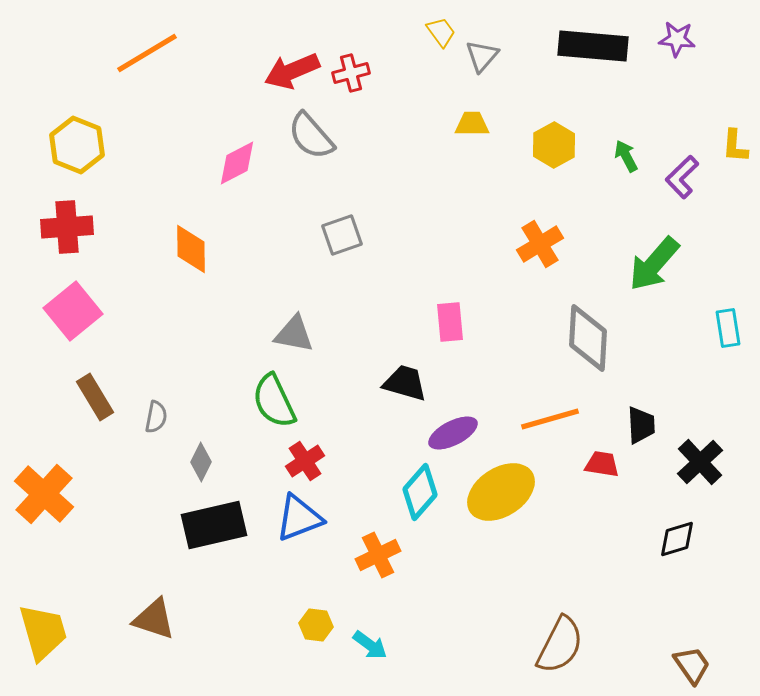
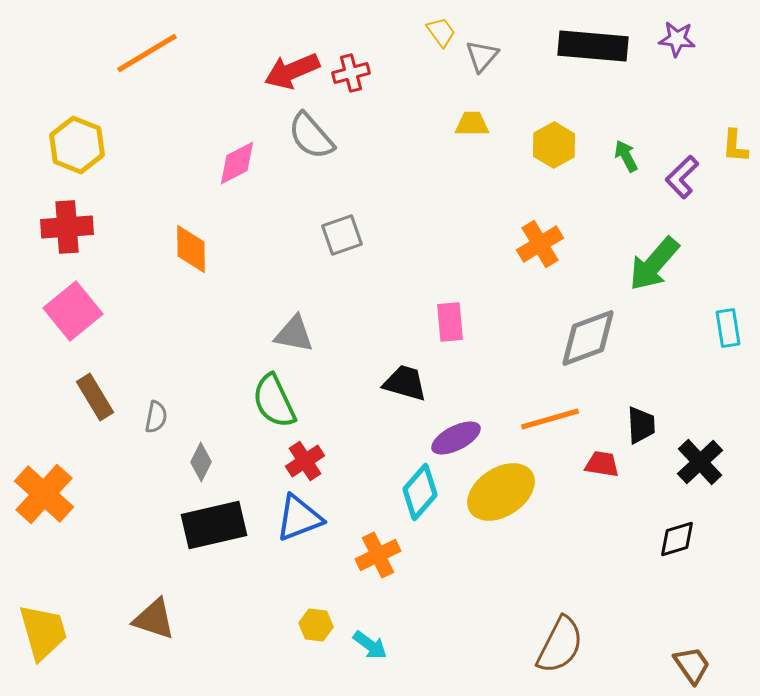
gray diamond at (588, 338): rotated 66 degrees clockwise
purple ellipse at (453, 433): moved 3 px right, 5 px down
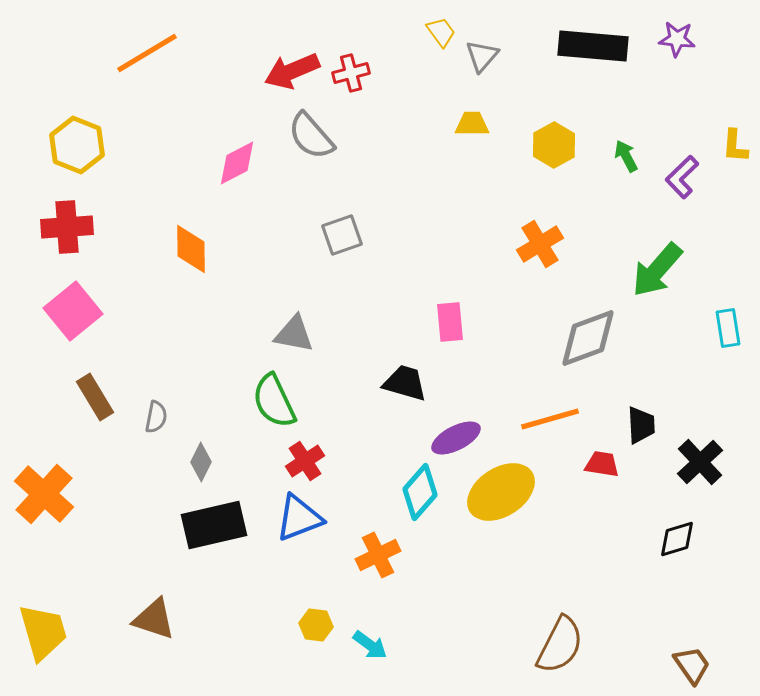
green arrow at (654, 264): moved 3 px right, 6 px down
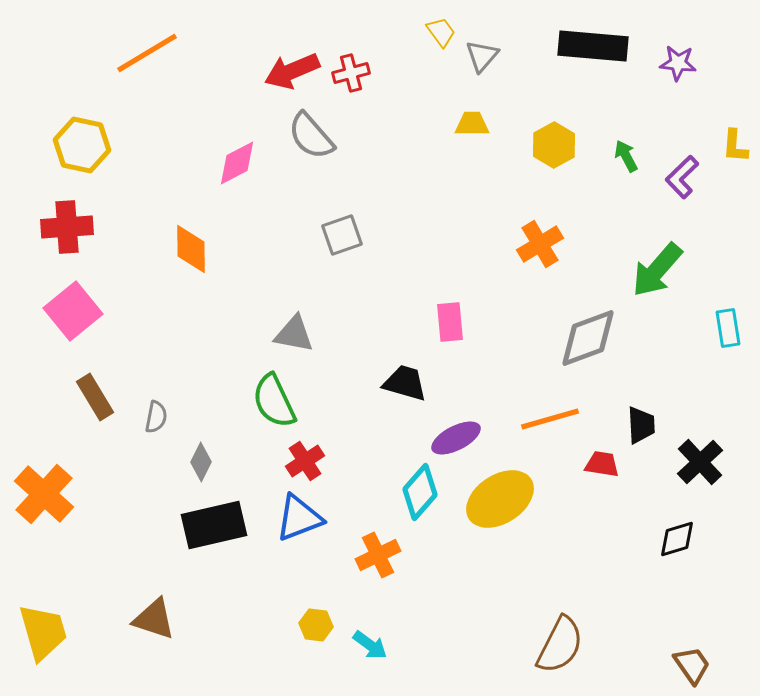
purple star at (677, 39): moved 1 px right, 24 px down
yellow hexagon at (77, 145): moved 5 px right; rotated 10 degrees counterclockwise
yellow ellipse at (501, 492): moved 1 px left, 7 px down
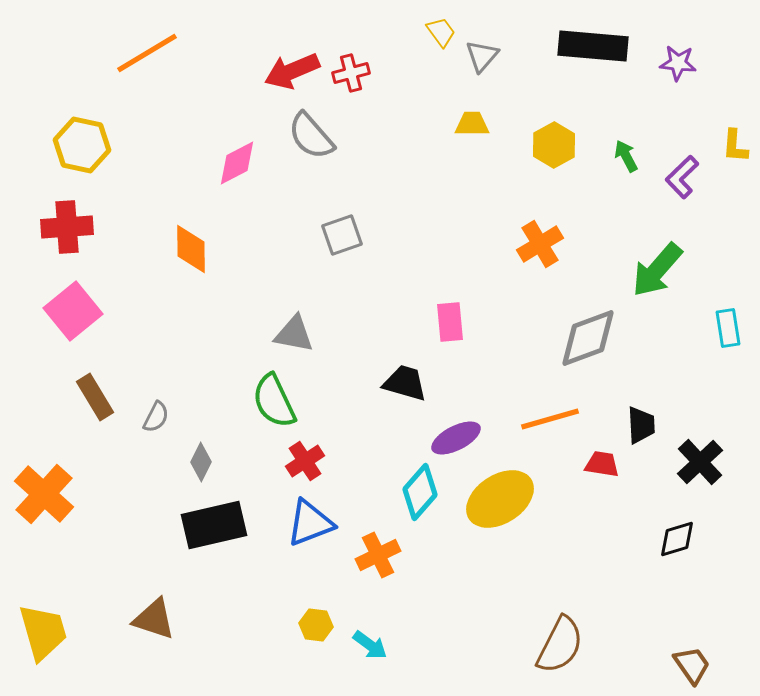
gray semicircle at (156, 417): rotated 16 degrees clockwise
blue triangle at (299, 518): moved 11 px right, 5 px down
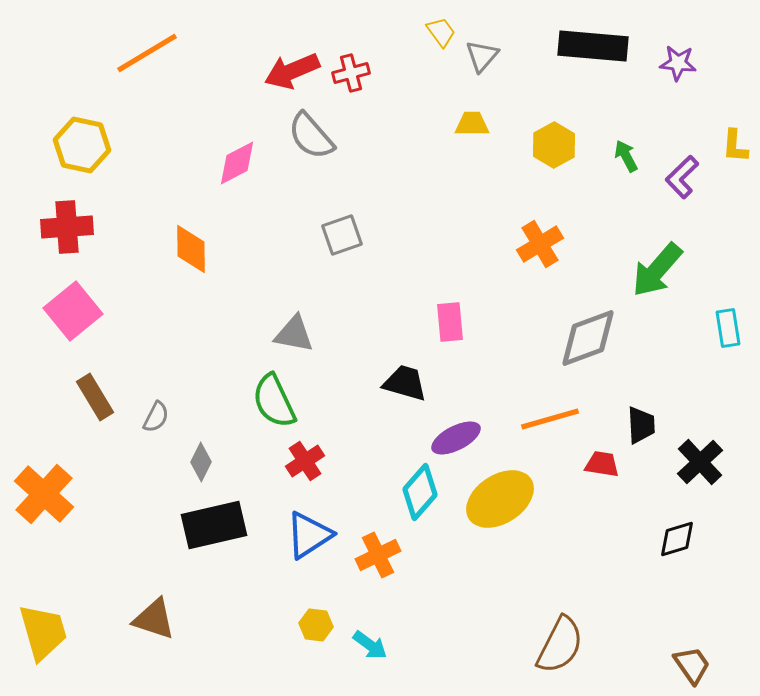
blue triangle at (310, 523): moved 1 px left, 12 px down; rotated 12 degrees counterclockwise
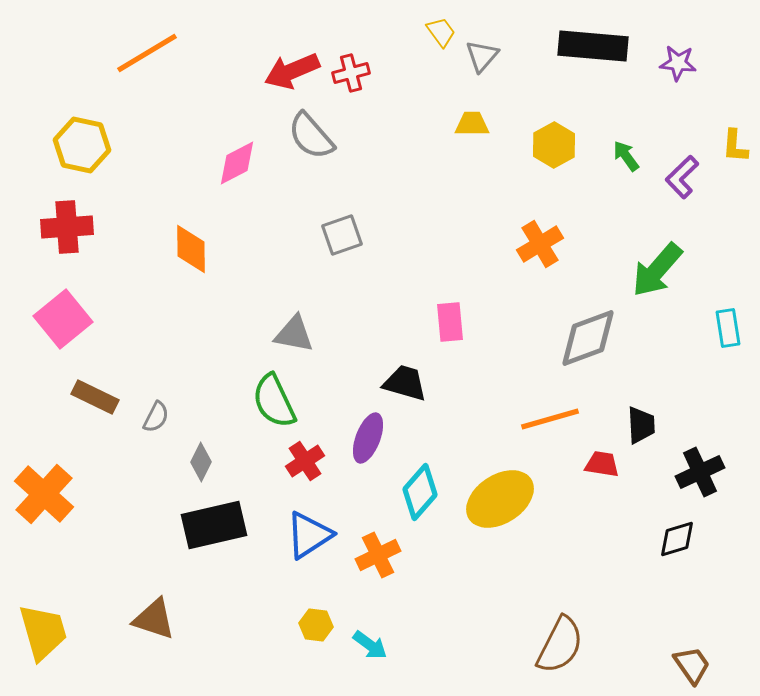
green arrow at (626, 156): rotated 8 degrees counterclockwise
pink square at (73, 311): moved 10 px left, 8 px down
brown rectangle at (95, 397): rotated 33 degrees counterclockwise
purple ellipse at (456, 438): moved 88 px left; rotated 42 degrees counterclockwise
black cross at (700, 462): moved 10 px down; rotated 18 degrees clockwise
